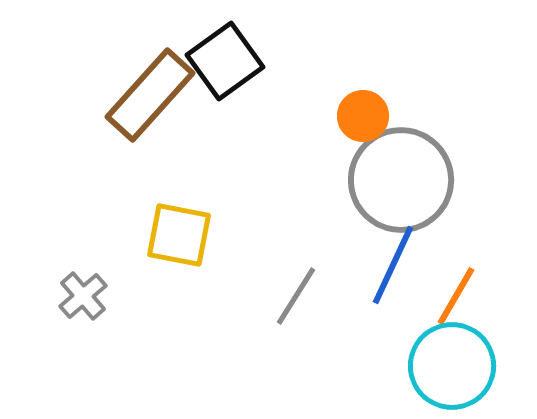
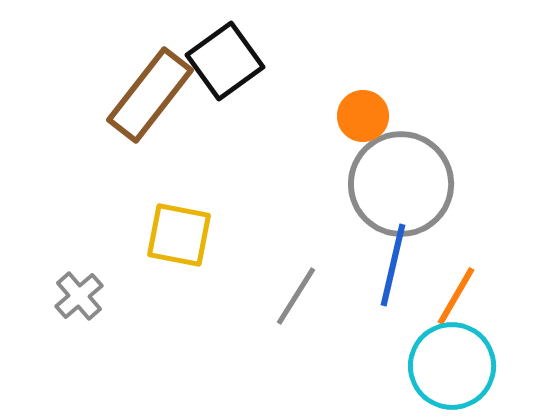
brown rectangle: rotated 4 degrees counterclockwise
gray circle: moved 4 px down
blue line: rotated 12 degrees counterclockwise
gray cross: moved 4 px left
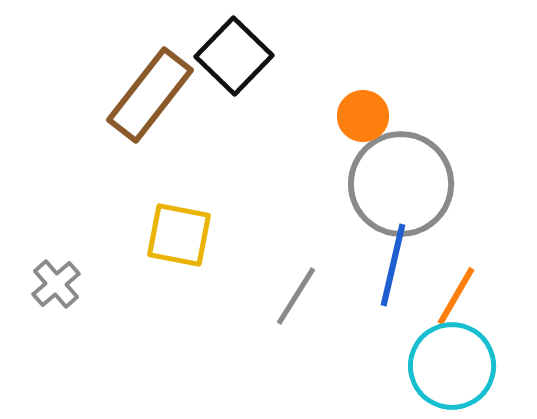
black square: moved 9 px right, 5 px up; rotated 10 degrees counterclockwise
gray cross: moved 23 px left, 12 px up
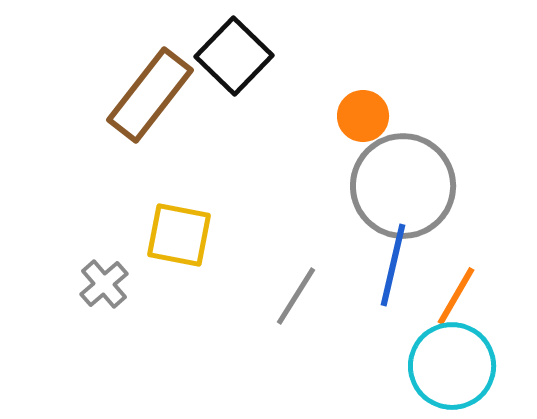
gray circle: moved 2 px right, 2 px down
gray cross: moved 48 px right
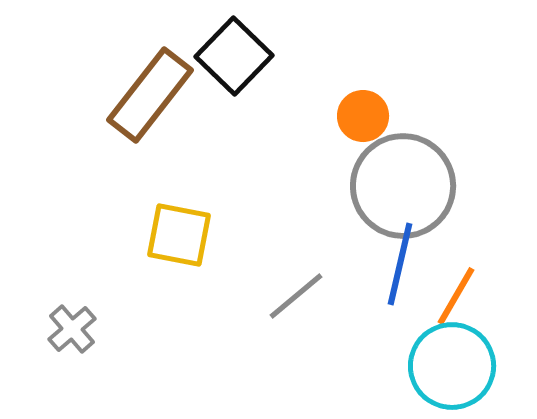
blue line: moved 7 px right, 1 px up
gray cross: moved 32 px left, 45 px down
gray line: rotated 18 degrees clockwise
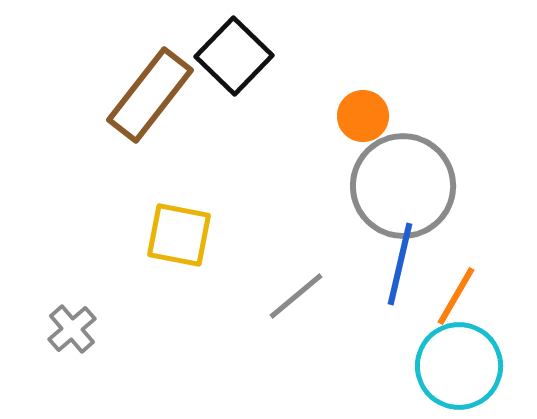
cyan circle: moved 7 px right
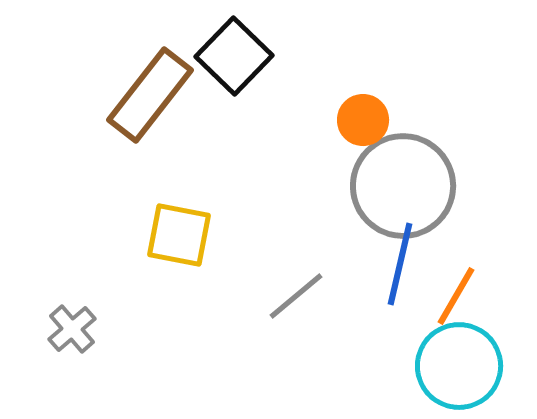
orange circle: moved 4 px down
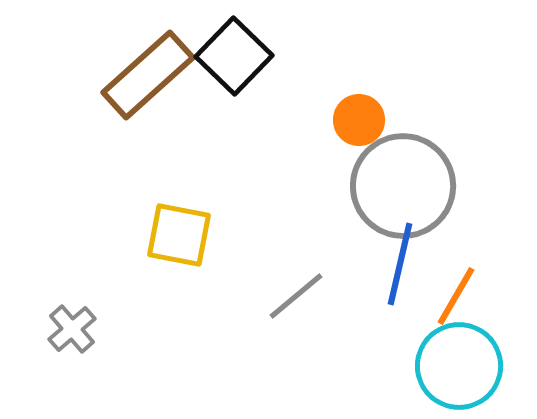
brown rectangle: moved 2 px left, 20 px up; rotated 10 degrees clockwise
orange circle: moved 4 px left
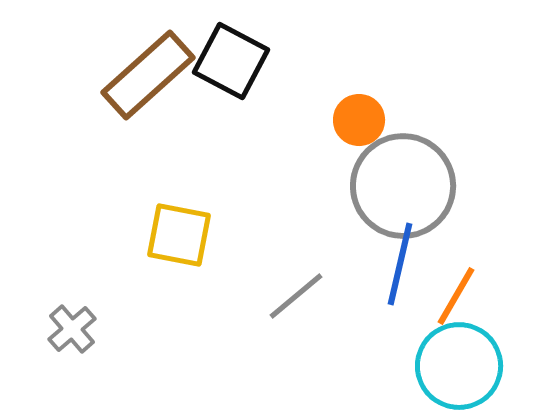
black square: moved 3 px left, 5 px down; rotated 16 degrees counterclockwise
